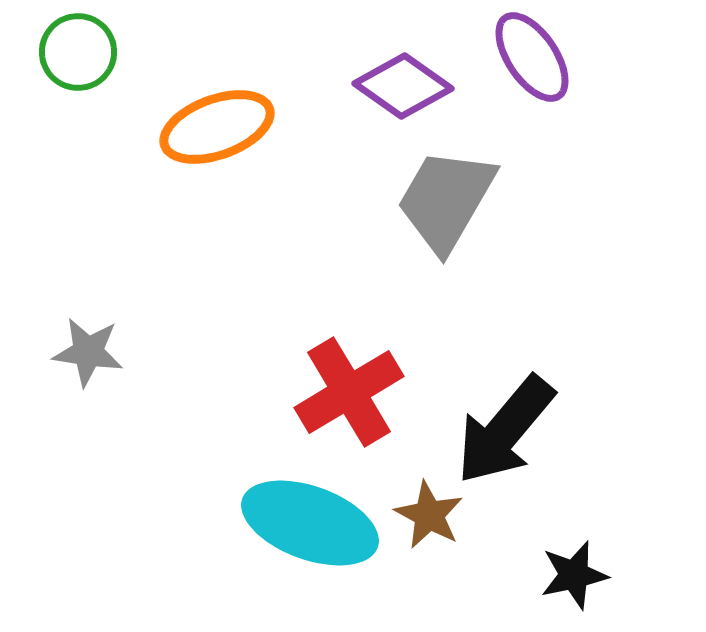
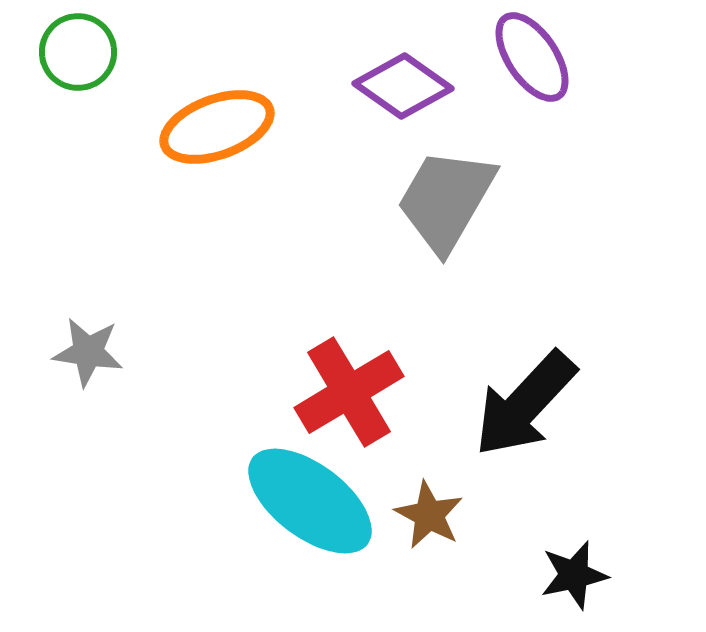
black arrow: moved 20 px right, 26 px up; rotated 3 degrees clockwise
cyan ellipse: moved 22 px up; rotated 17 degrees clockwise
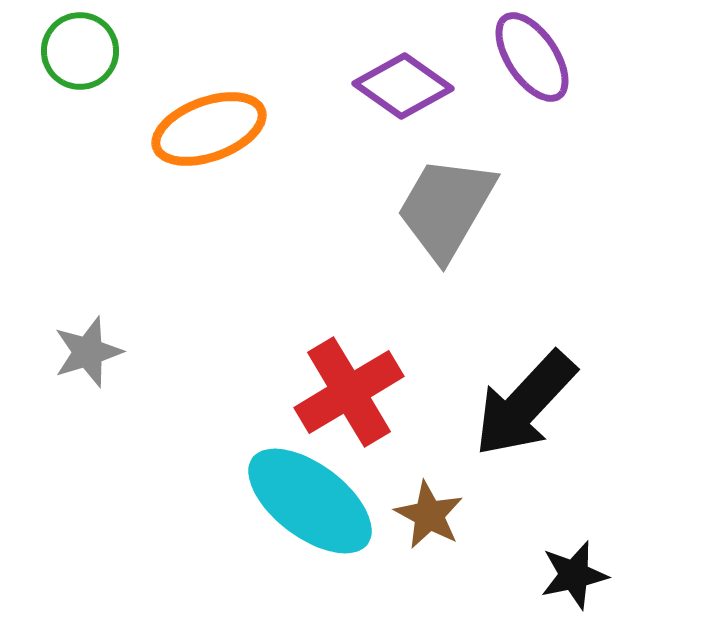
green circle: moved 2 px right, 1 px up
orange ellipse: moved 8 px left, 2 px down
gray trapezoid: moved 8 px down
gray star: rotated 26 degrees counterclockwise
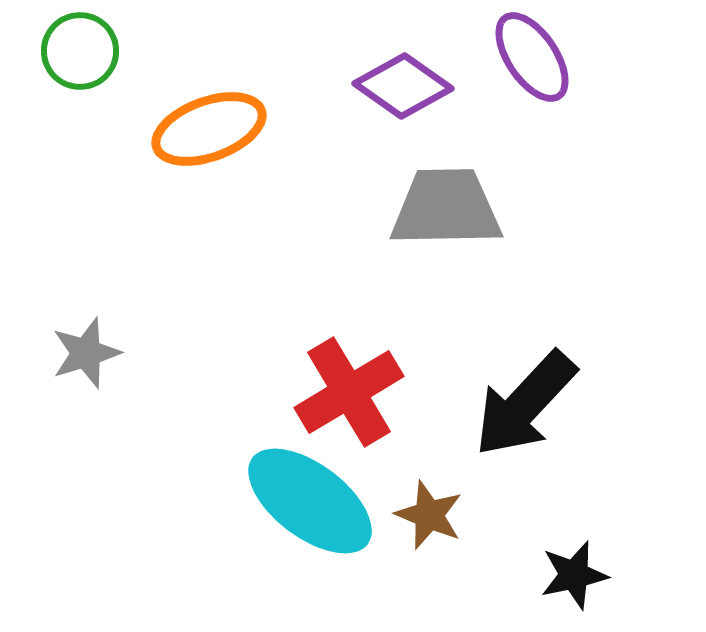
gray trapezoid: rotated 59 degrees clockwise
gray star: moved 2 px left, 1 px down
brown star: rotated 6 degrees counterclockwise
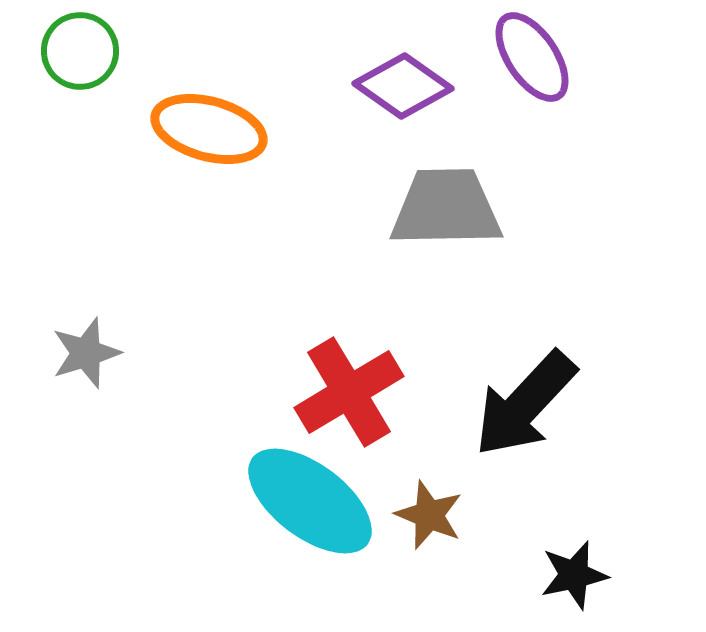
orange ellipse: rotated 35 degrees clockwise
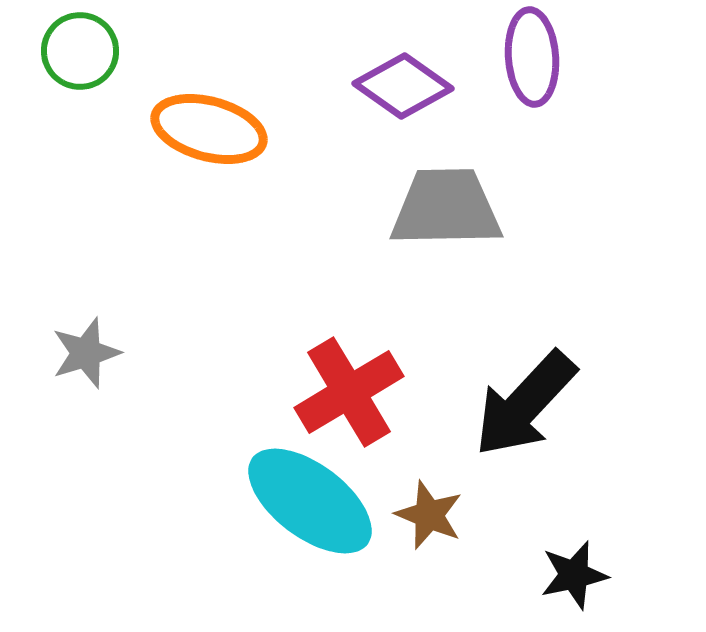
purple ellipse: rotated 30 degrees clockwise
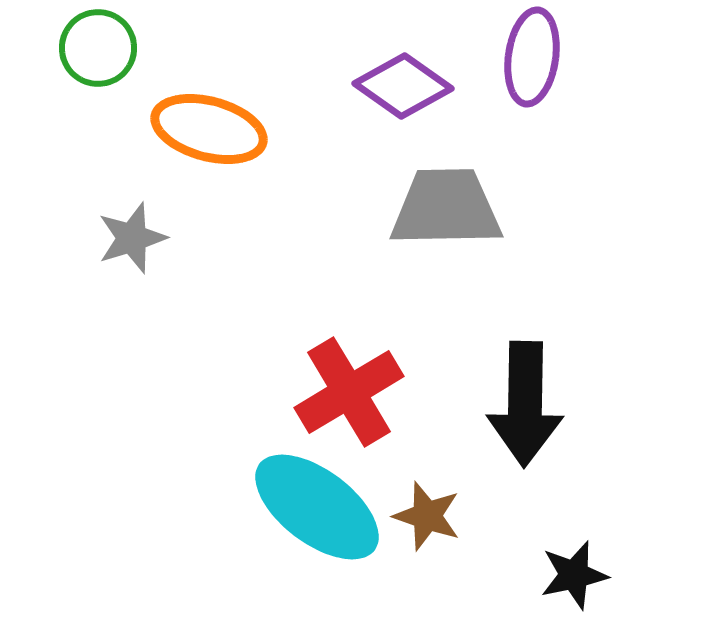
green circle: moved 18 px right, 3 px up
purple ellipse: rotated 12 degrees clockwise
gray star: moved 46 px right, 115 px up
black arrow: rotated 42 degrees counterclockwise
cyan ellipse: moved 7 px right, 6 px down
brown star: moved 2 px left, 1 px down; rotated 4 degrees counterclockwise
